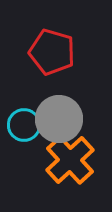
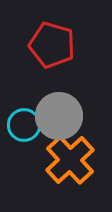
red pentagon: moved 7 px up
gray circle: moved 3 px up
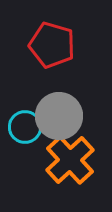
cyan circle: moved 1 px right, 2 px down
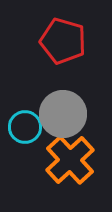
red pentagon: moved 11 px right, 4 px up
gray circle: moved 4 px right, 2 px up
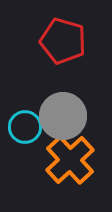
gray circle: moved 2 px down
